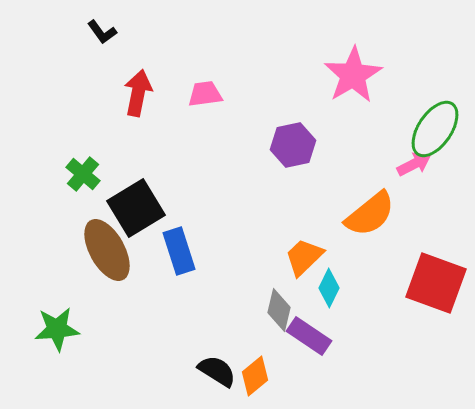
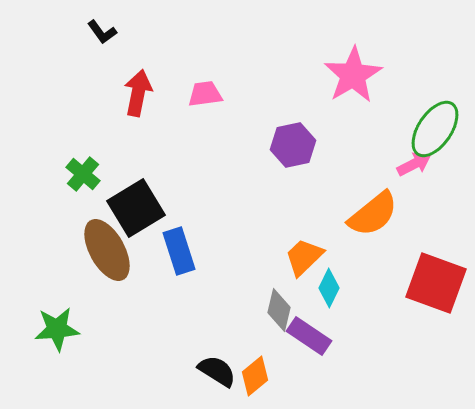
orange semicircle: moved 3 px right
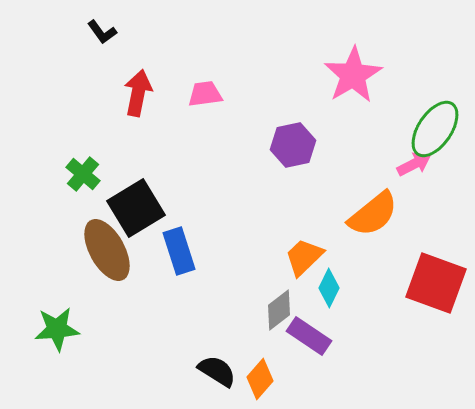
gray diamond: rotated 39 degrees clockwise
orange diamond: moved 5 px right, 3 px down; rotated 9 degrees counterclockwise
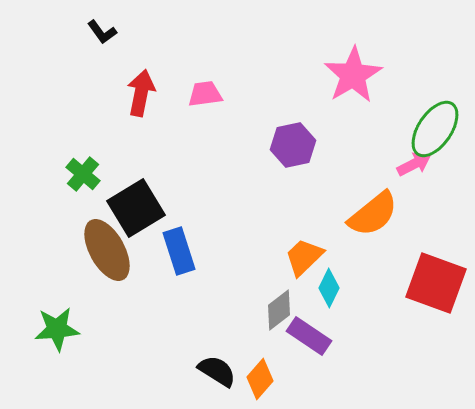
red arrow: moved 3 px right
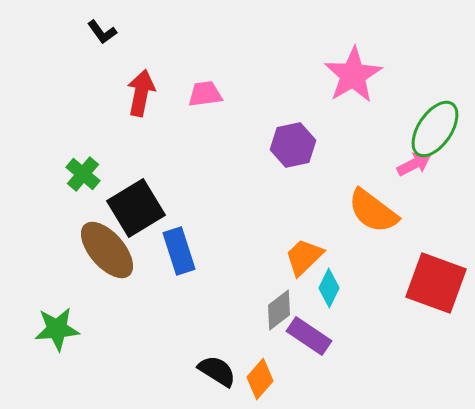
orange semicircle: moved 3 px up; rotated 76 degrees clockwise
brown ellipse: rotated 12 degrees counterclockwise
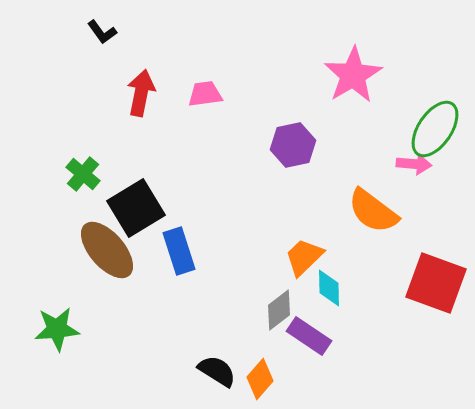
pink arrow: rotated 32 degrees clockwise
cyan diamond: rotated 27 degrees counterclockwise
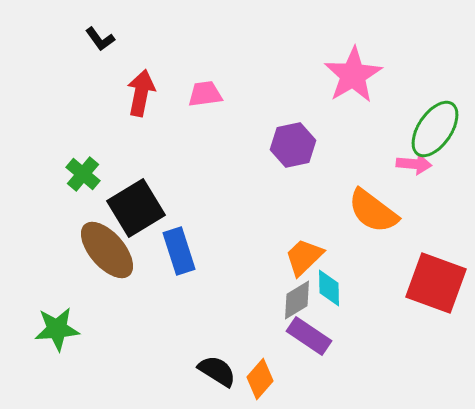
black L-shape: moved 2 px left, 7 px down
gray diamond: moved 18 px right, 10 px up; rotated 6 degrees clockwise
